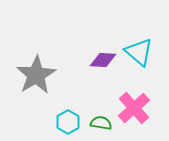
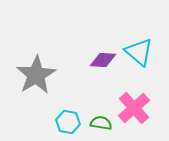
cyan hexagon: rotated 20 degrees counterclockwise
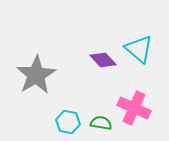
cyan triangle: moved 3 px up
purple diamond: rotated 44 degrees clockwise
pink cross: rotated 24 degrees counterclockwise
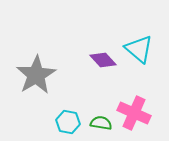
pink cross: moved 5 px down
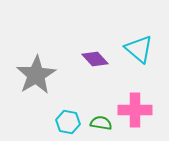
purple diamond: moved 8 px left, 1 px up
pink cross: moved 1 px right, 3 px up; rotated 24 degrees counterclockwise
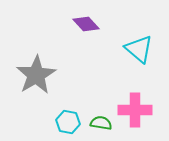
purple diamond: moved 9 px left, 35 px up
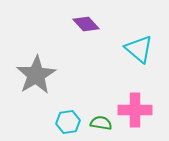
cyan hexagon: rotated 20 degrees counterclockwise
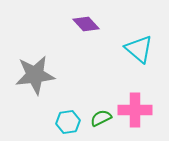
gray star: moved 1 px left; rotated 24 degrees clockwise
green semicircle: moved 5 px up; rotated 35 degrees counterclockwise
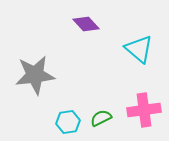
pink cross: moved 9 px right; rotated 8 degrees counterclockwise
